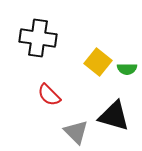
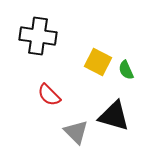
black cross: moved 2 px up
yellow square: rotated 12 degrees counterclockwise
green semicircle: moved 1 px left, 1 px down; rotated 66 degrees clockwise
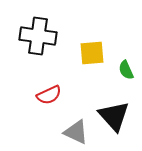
yellow square: moved 6 px left, 9 px up; rotated 32 degrees counterclockwise
red semicircle: rotated 70 degrees counterclockwise
black triangle: rotated 32 degrees clockwise
gray triangle: rotated 20 degrees counterclockwise
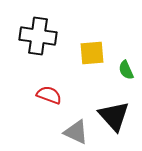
red semicircle: rotated 135 degrees counterclockwise
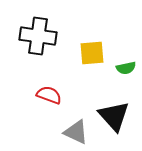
green semicircle: moved 2 px up; rotated 78 degrees counterclockwise
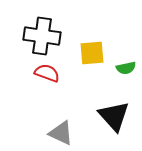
black cross: moved 4 px right
red semicircle: moved 2 px left, 22 px up
gray triangle: moved 15 px left, 1 px down
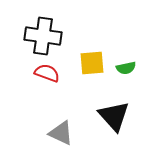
black cross: moved 1 px right
yellow square: moved 10 px down
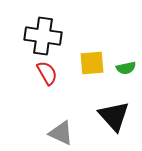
red semicircle: rotated 40 degrees clockwise
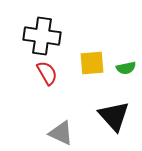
black cross: moved 1 px left
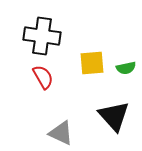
red semicircle: moved 4 px left, 4 px down
